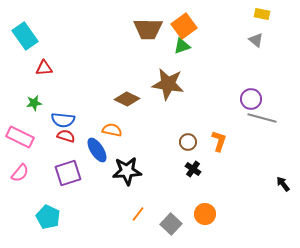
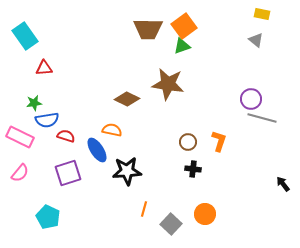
blue semicircle: moved 16 px left; rotated 15 degrees counterclockwise
black cross: rotated 28 degrees counterclockwise
orange line: moved 6 px right, 5 px up; rotated 21 degrees counterclockwise
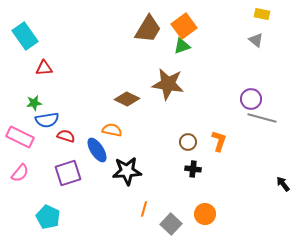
brown trapezoid: rotated 60 degrees counterclockwise
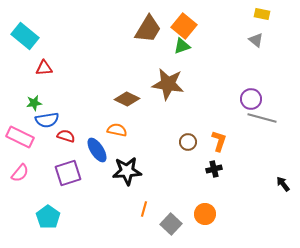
orange square: rotated 15 degrees counterclockwise
cyan rectangle: rotated 16 degrees counterclockwise
orange semicircle: moved 5 px right
black cross: moved 21 px right; rotated 21 degrees counterclockwise
cyan pentagon: rotated 10 degrees clockwise
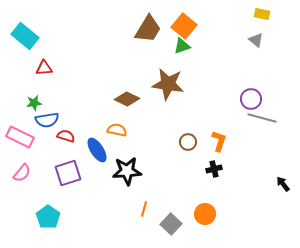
pink semicircle: moved 2 px right
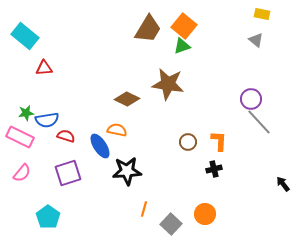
green star: moved 8 px left, 10 px down
gray line: moved 3 px left, 4 px down; rotated 32 degrees clockwise
orange L-shape: rotated 15 degrees counterclockwise
blue ellipse: moved 3 px right, 4 px up
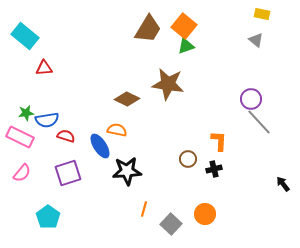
green triangle: moved 4 px right
brown circle: moved 17 px down
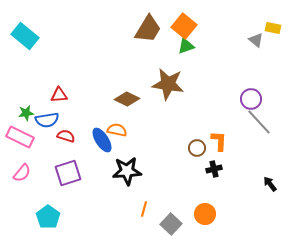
yellow rectangle: moved 11 px right, 14 px down
red triangle: moved 15 px right, 27 px down
blue ellipse: moved 2 px right, 6 px up
brown circle: moved 9 px right, 11 px up
black arrow: moved 13 px left
